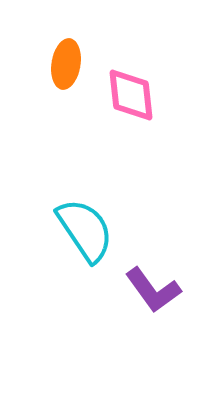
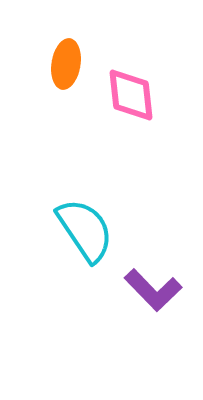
purple L-shape: rotated 8 degrees counterclockwise
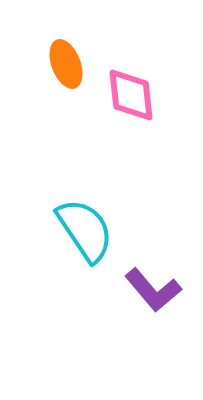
orange ellipse: rotated 30 degrees counterclockwise
purple L-shape: rotated 4 degrees clockwise
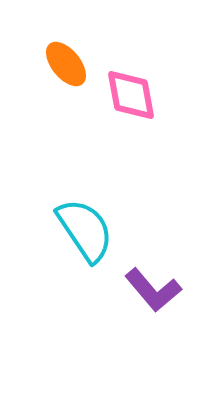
orange ellipse: rotated 18 degrees counterclockwise
pink diamond: rotated 4 degrees counterclockwise
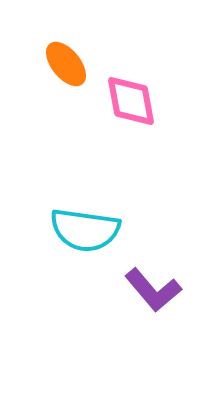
pink diamond: moved 6 px down
cyan semicircle: rotated 132 degrees clockwise
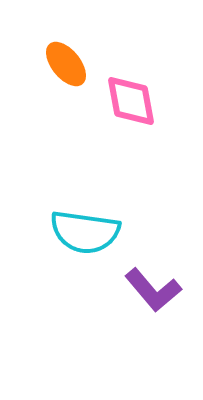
cyan semicircle: moved 2 px down
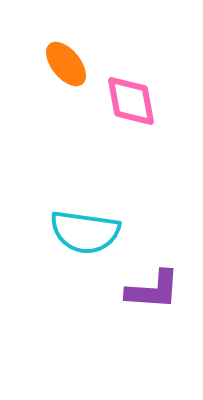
purple L-shape: rotated 46 degrees counterclockwise
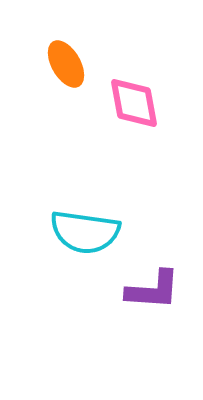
orange ellipse: rotated 9 degrees clockwise
pink diamond: moved 3 px right, 2 px down
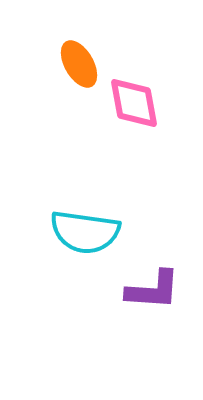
orange ellipse: moved 13 px right
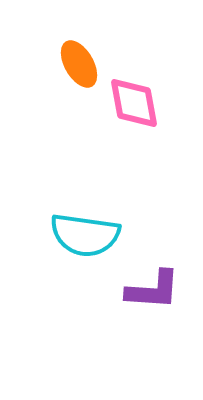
cyan semicircle: moved 3 px down
